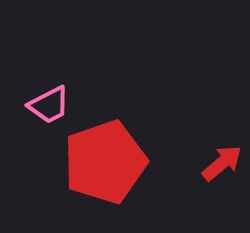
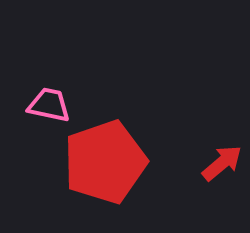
pink trapezoid: rotated 141 degrees counterclockwise
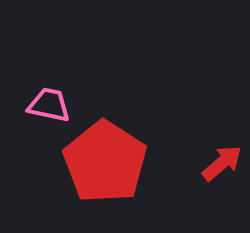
red pentagon: rotated 20 degrees counterclockwise
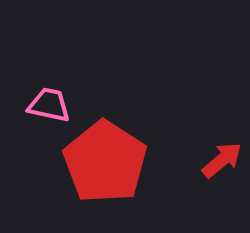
red arrow: moved 3 px up
